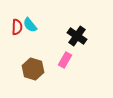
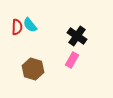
pink rectangle: moved 7 px right
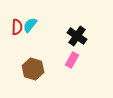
cyan semicircle: rotated 77 degrees clockwise
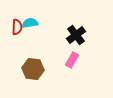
cyan semicircle: moved 2 px up; rotated 42 degrees clockwise
black cross: moved 1 px left, 1 px up; rotated 18 degrees clockwise
brown hexagon: rotated 10 degrees counterclockwise
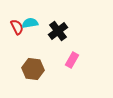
red semicircle: rotated 28 degrees counterclockwise
black cross: moved 18 px left, 4 px up
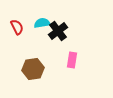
cyan semicircle: moved 12 px right
pink rectangle: rotated 21 degrees counterclockwise
brown hexagon: rotated 15 degrees counterclockwise
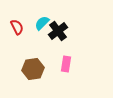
cyan semicircle: rotated 35 degrees counterclockwise
pink rectangle: moved 6 px left, 4 px down
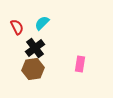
black cross: moved 23 px left, 17 px down
pink rectangle: moved 14 px right
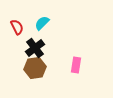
pink rectangle: moved 4 px left, 1 px down
brown hexagon: moved 2 px right, 1 px up
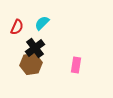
red semicircle: rotated 49 degrees clockwise
brown hexagon: moved 4 px left, 4 px up
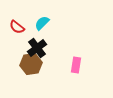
red semicircle: rotated 105 degrees clockwise
black cross: moved 2 px right
